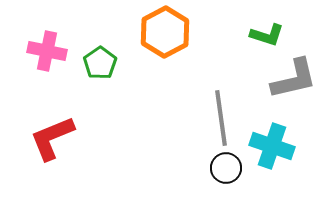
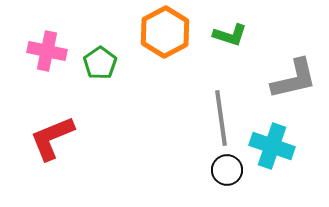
green L-shape: moved 37 px left
black circle: moved 1 px right, 2 px down
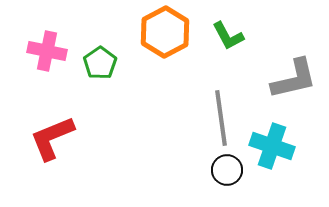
green L-shape: moved 2 px left, 1 px down; rotated 44 degrees clockwise
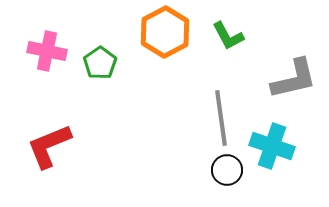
red L-shape: moved 3 px left, 8 px down
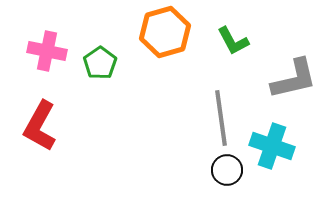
orange hexagon: rotated 12 degrees clockwise
green L-shape: moved 5 px right, 5 px down
red L-shape: moved 9 px left, 20 px up; rotated 39 degrees counterclockwise
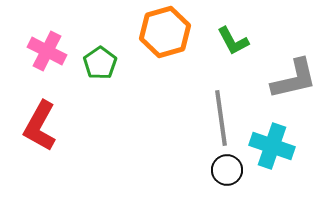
pink cross: rotated 15 degrees clockwise
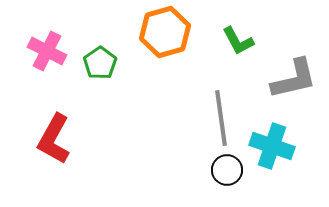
green L-shape: moved 5 px right
red L-shape: moved 14 px right, 13 px down
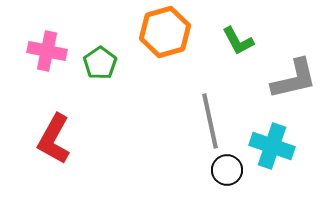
pink cross: rotated 15 degrees counterclockwise
gray line: moved 11 px left, 3 px down; rotated 4 degrees counterclockwise
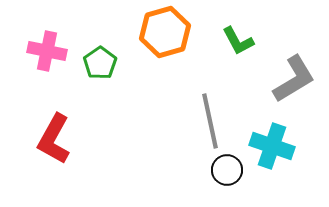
gray L-shape: rotated 18 degrees counterclockwise
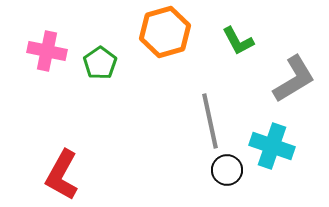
red L-shape: moved 8 px right, 36 px down
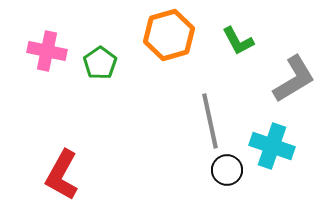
orange hexagon: moved 4 px right, 3 px down
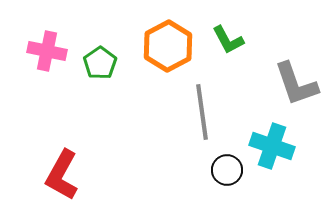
orange hexagon: moved 1 px left, 11 px down; rotated 12 degrees counterclockwise
green L-shape: moved 10 px left, 1 px up
gray L-shape: moved 2 px right, 5 px down; rotated 102 degrees clockwise
gray line: moved 8 px left, 9 px up; rotated 4 degrees clockwise
